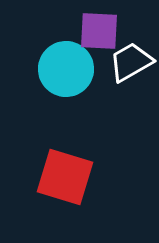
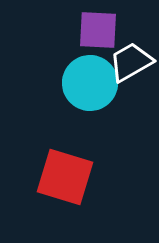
purple square: moved 1 px left, 1 px up
cyan circle: moved 24 px right, 14 px down
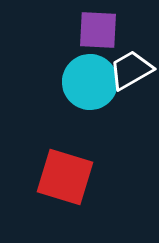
white trapezoid: moved 8 px down
cyan circle: moved 1 px up
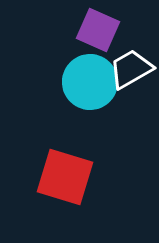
purple square: rotated 21 degrees clockwise
white trapezoid: moved 1 px up
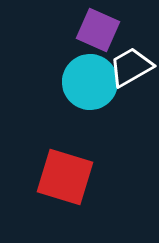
white trapezoid: moved 2 px up
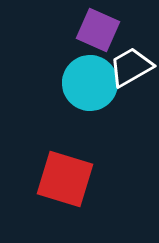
cyan circle: moved 1 px down
red square: moved 2 px down
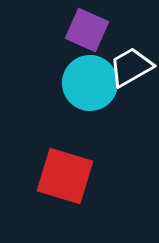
purple square: moved 11 px left
red square: moved 3 px up
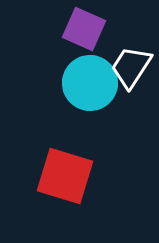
purple square: moved 3 px left, 1 px up
white trapezoid: rotated 27 degrees counterclockwise
